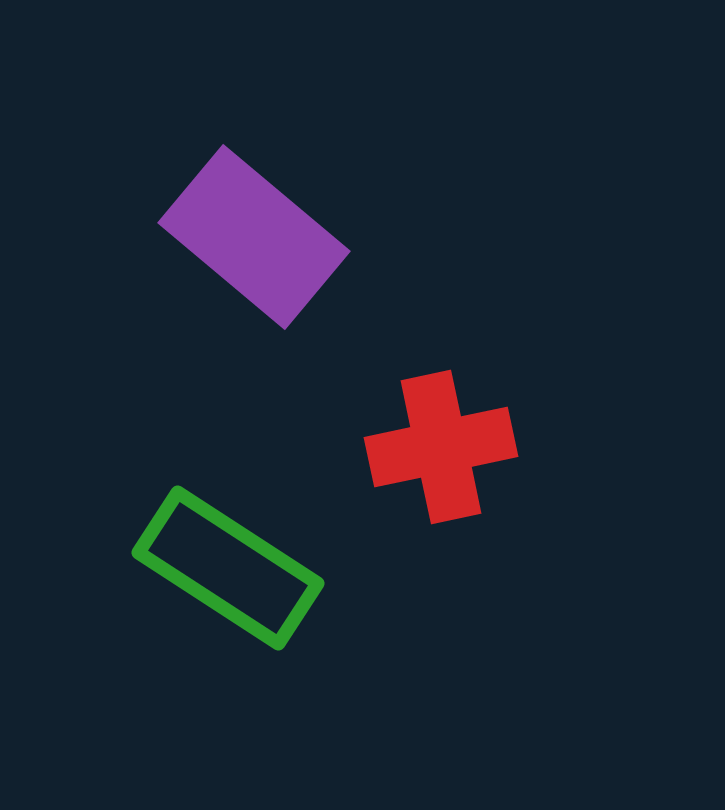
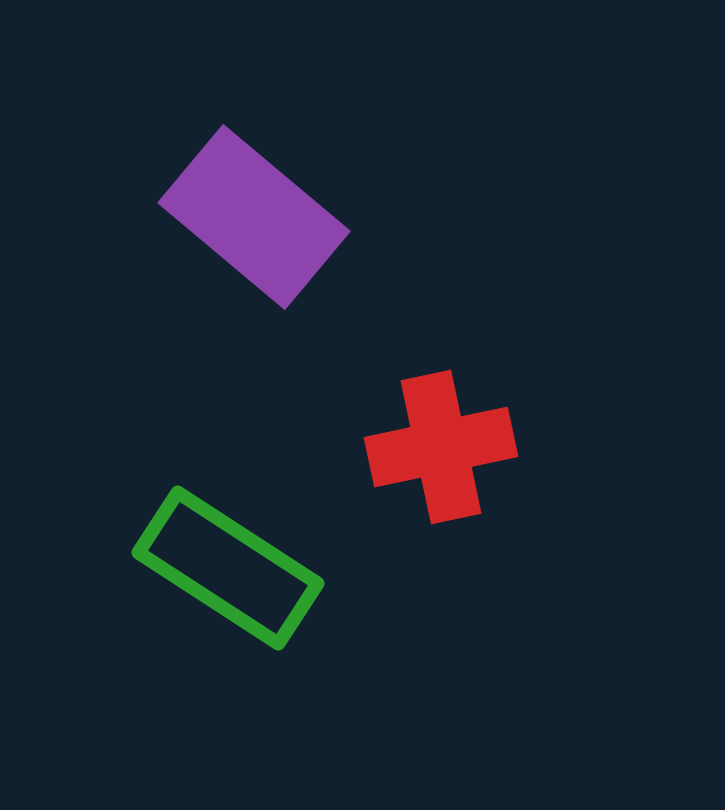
purple rectangle: moved 20 px up
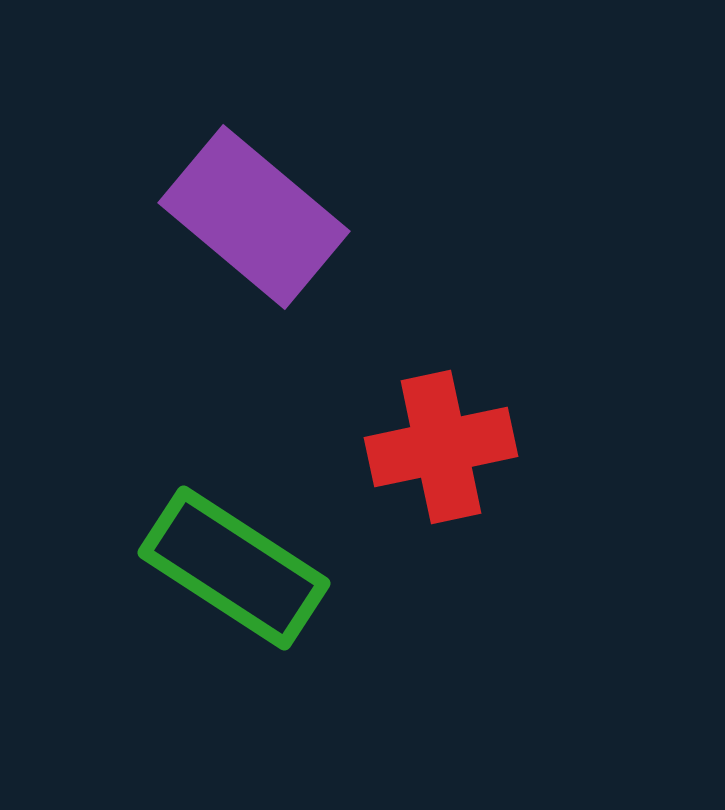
green rectangle: moved 6 px right
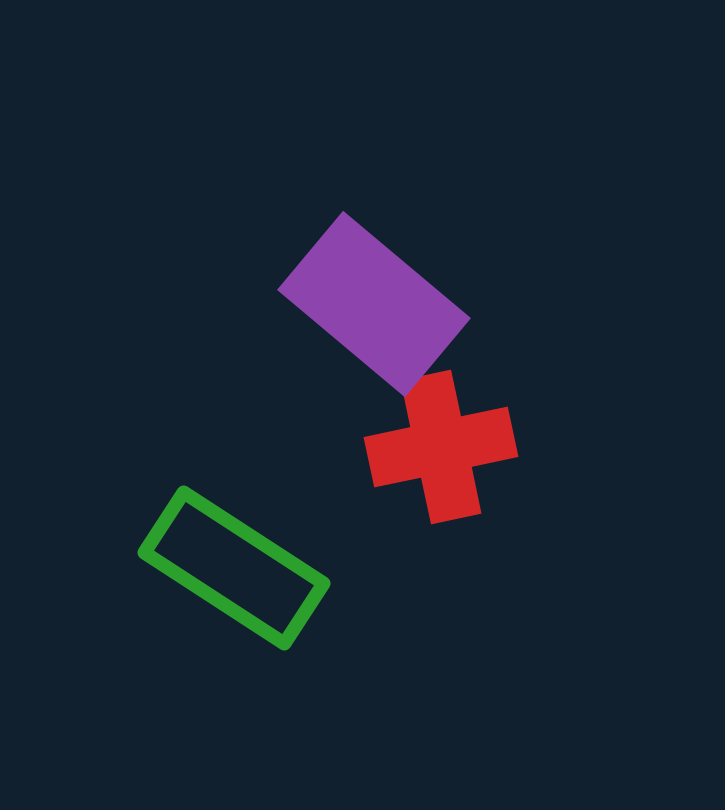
purple rectangle: moved 120 px right, 87 px down
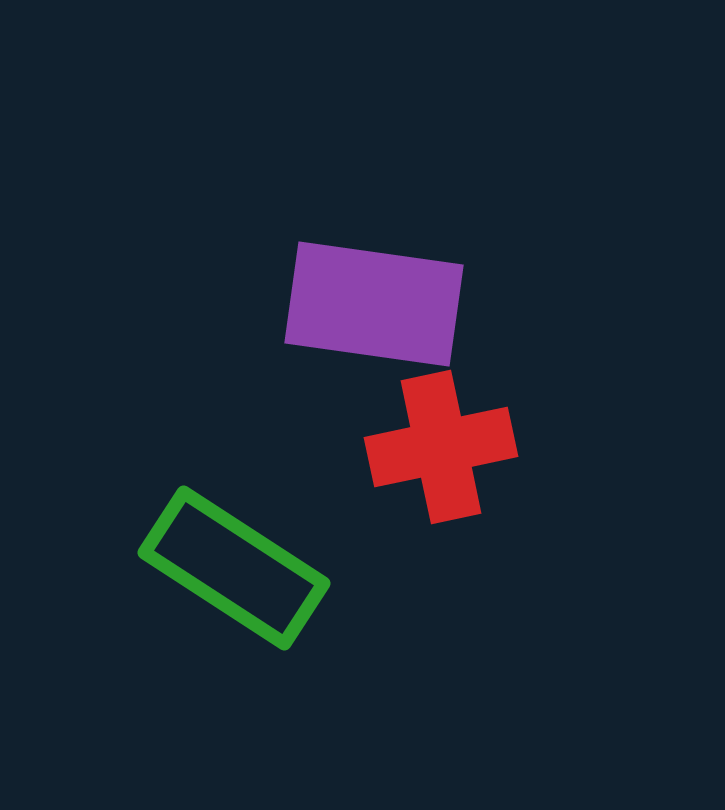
purple rectangle: rotated 32 degrees counterclockwise
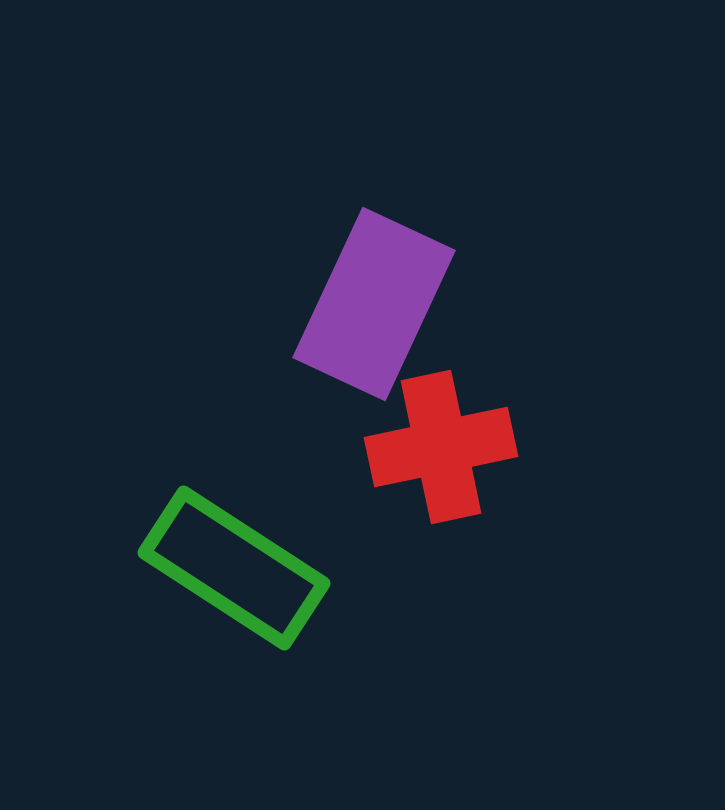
purple rectangle: rotated 73 degrees counterclockwise
